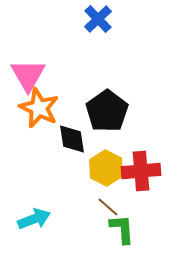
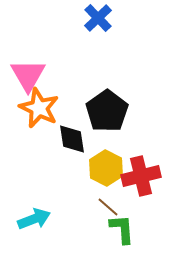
blue cross: moved 1 px up
red cross: moved 5 px down; rotated 9 degrees counterclockwise
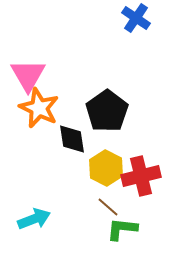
blue cross: moved 38 px right; rotated 12 degrees counterclockwise
green L-shape: rotated 80 degrees counterclockwise
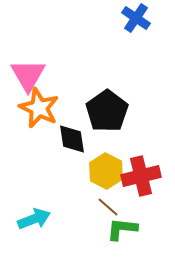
yellow hexagon: moved 3 px down
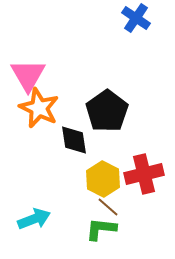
black diamond: moved 2 px right, 1 px down
yellow hexagon: moved 3 px left, 8 px down
red cross: moved 3 px right, 2 px up
green L-shape: moved 21 px left
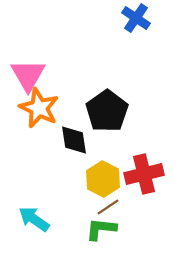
brown line: rotated 75 degrees counterclockwise
cyan arrow: rotated 124 degrees counterclockwise
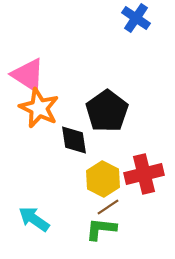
pink triangle: rotated 27 degrees counterclockwise
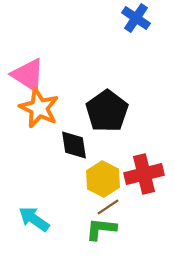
black diamond: moved 5 px down
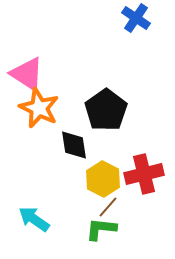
pink triangle: moved 1 px left, 1 px up
black pentagon: moved 1 px left, 1 px up
brown line: rotated 15 degrees counterclockwise
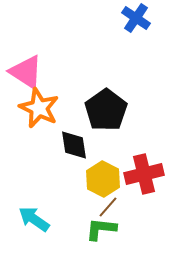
pink triangle: moved 1 px left, 2 px up
